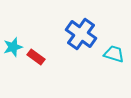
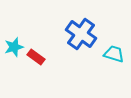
cyan star: moved 1 px right
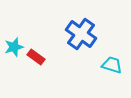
cyan trapezoid: moved 2 px left, 11 px down
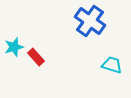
blue cross: moved 9 px right, 13 px up
red rectangle: rotated 12 degrees clockwise
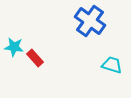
cyan star: rotated 24 degrees clockwise
red rectangle: moved 1 px left, 1 px down
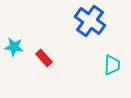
red rectangle: moved 9 px right
cyan trapezoid: rotated 75 degrees clockwise
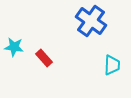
blue cross: moved 1 px right
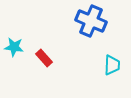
blue cross: rotated 12 degrees counterclockwise
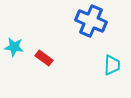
red rectangle: rotated 12 degrees counterclockwise
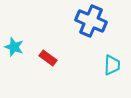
cyan star: rotated 12 degrees clockwise
red rectangle: moved 4 px right
